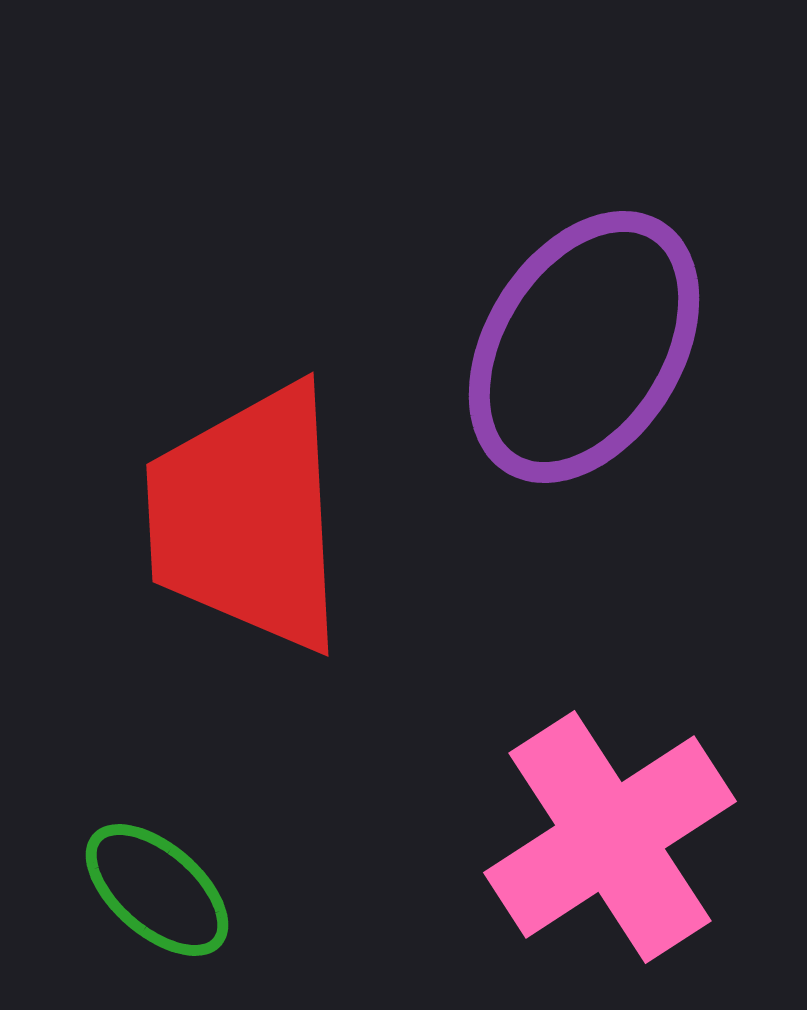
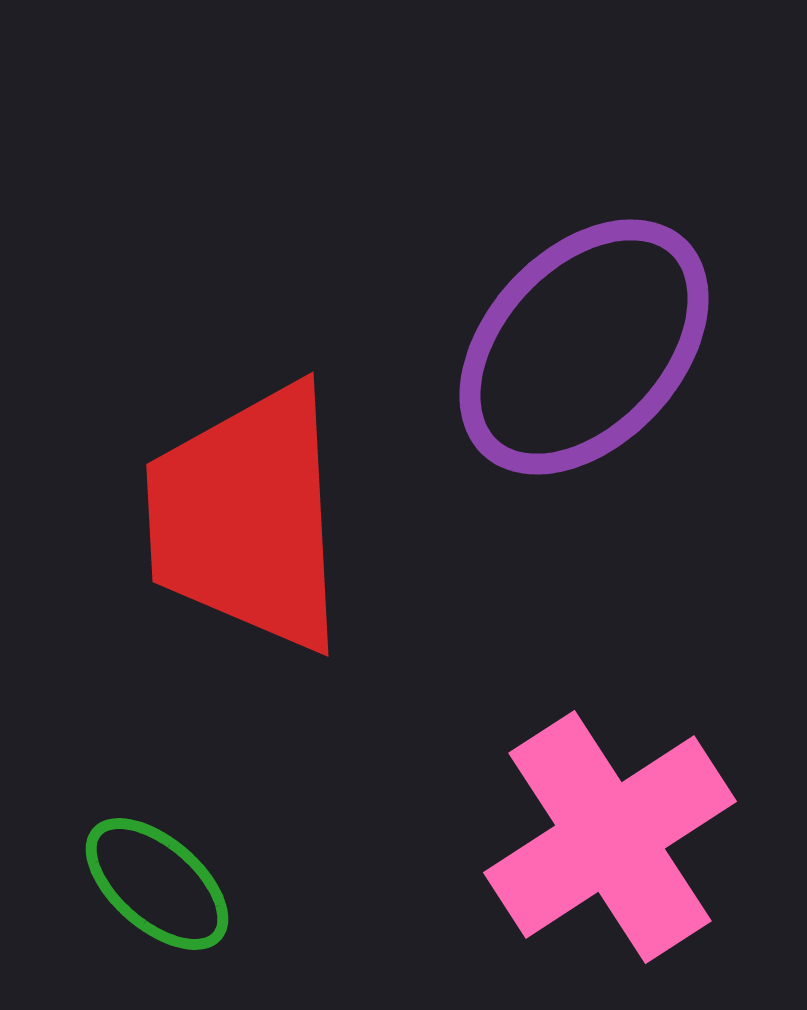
purple ellipse: rotated 11 degrees clockwise
green ellipse: moved 6 px up
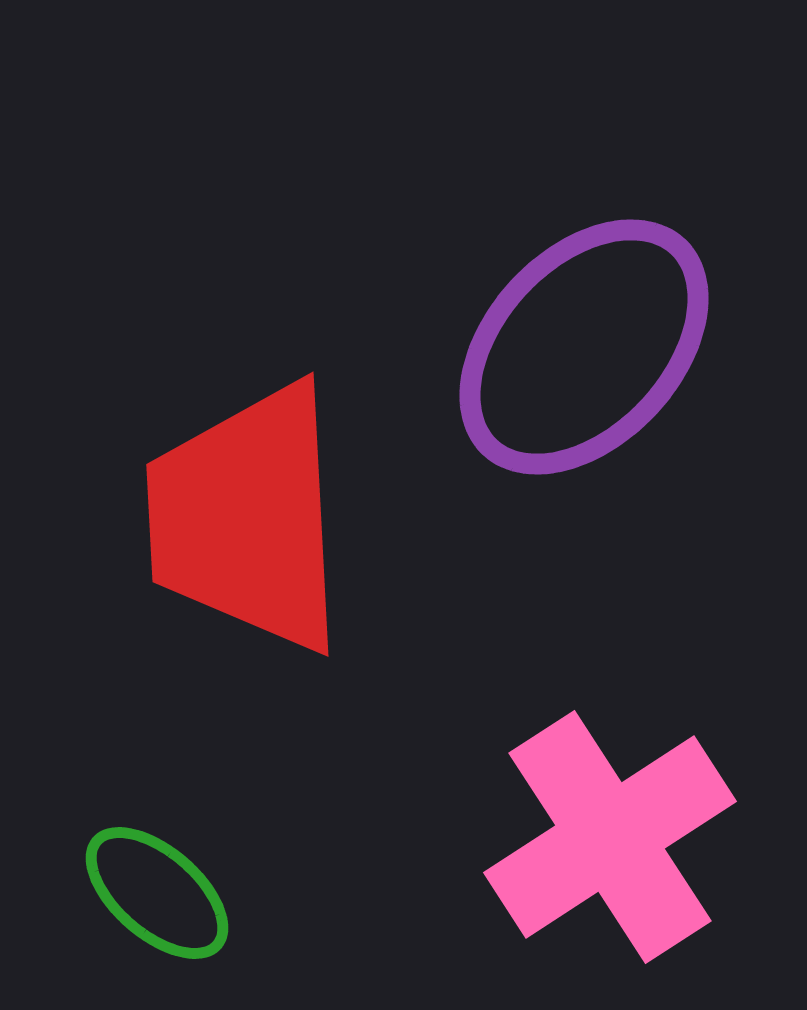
green ellipse: moved 9 px down
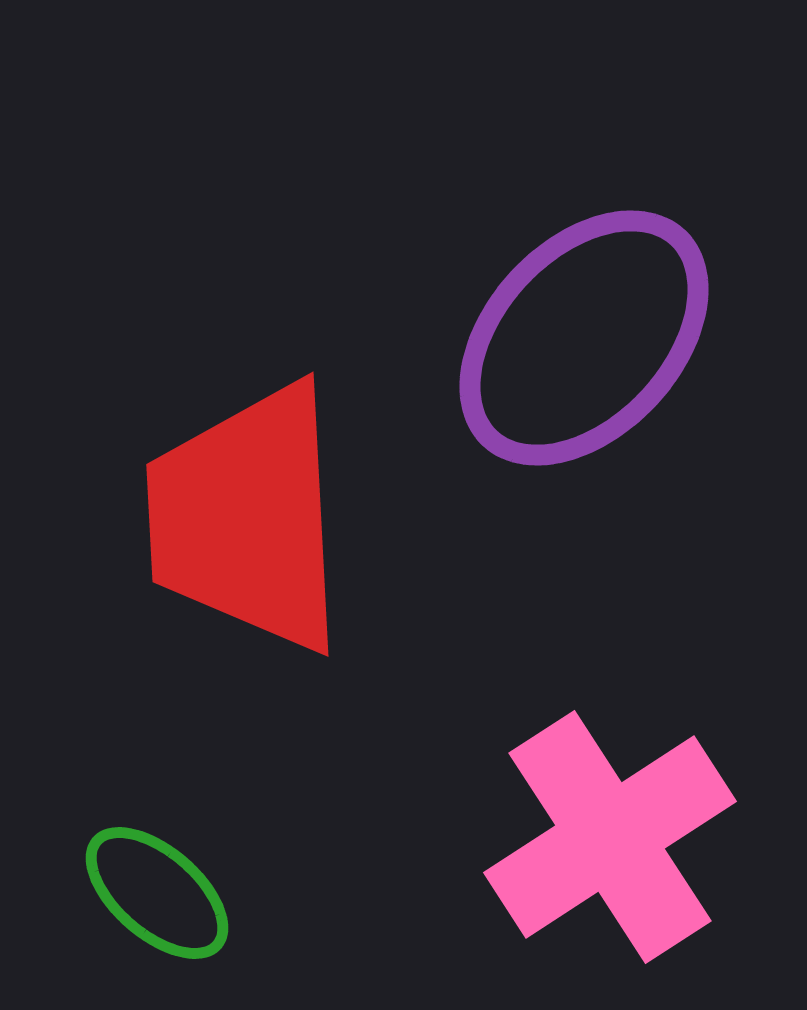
purple ellipse: moved 9 px up
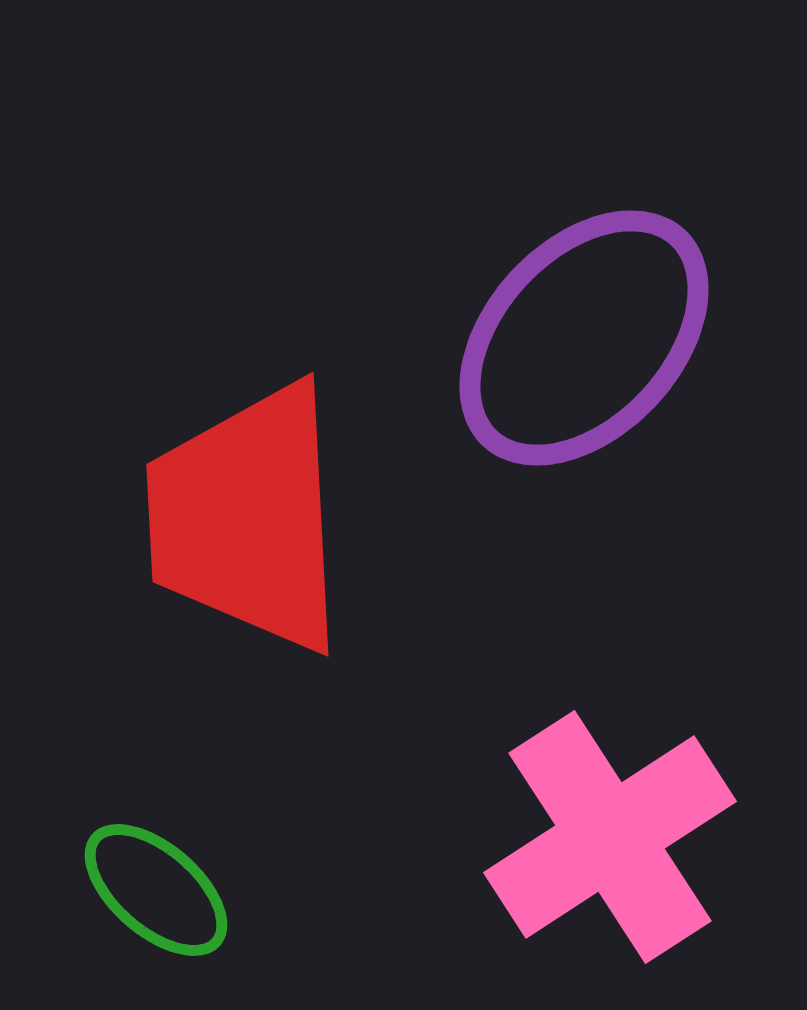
green ellipse: moved 1 px left, 3 px up
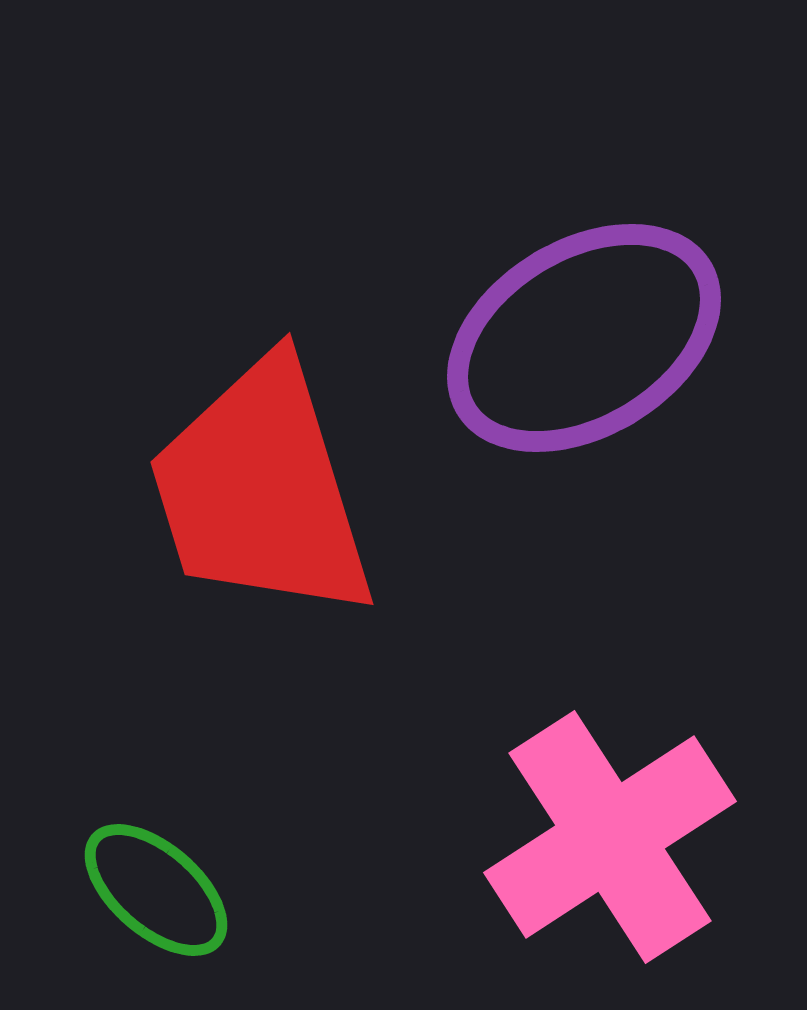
purple ellipse: rotated 16 degrees clockwise
red trapezoid: moved 14 px right, 28 px up; rotated 14 degrees counterclockwise
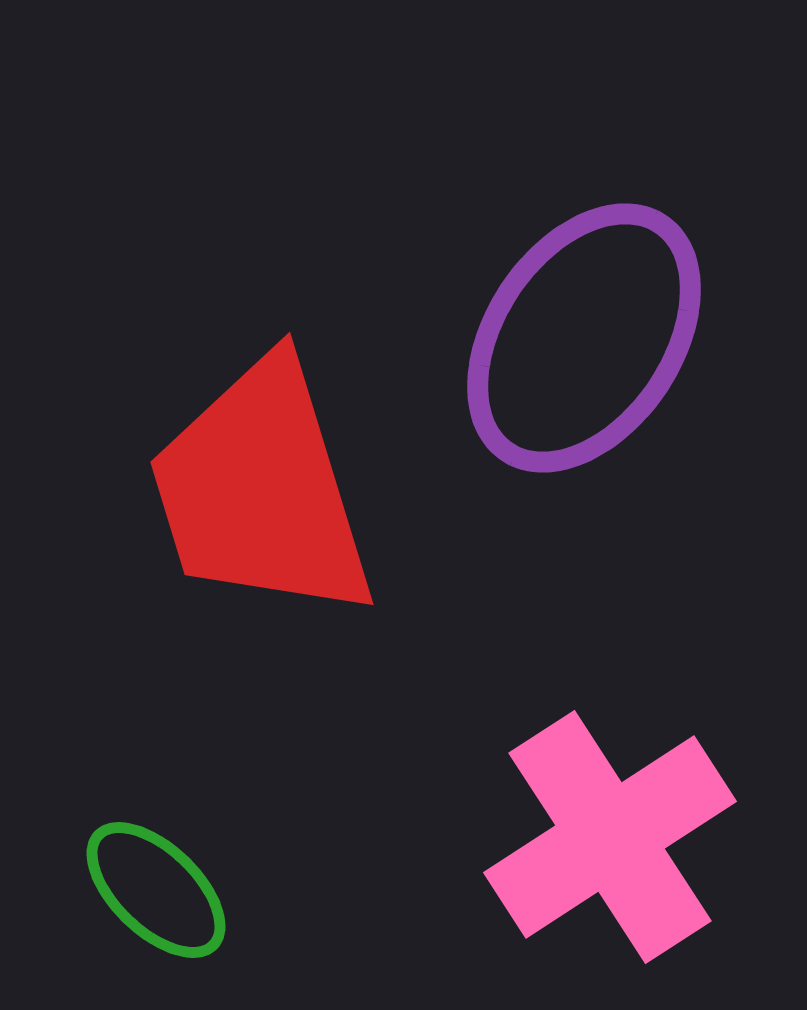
purple ellipse: rotated 25 degrees counterclockwise
green ellipse: rotated 3 degrees clockwise
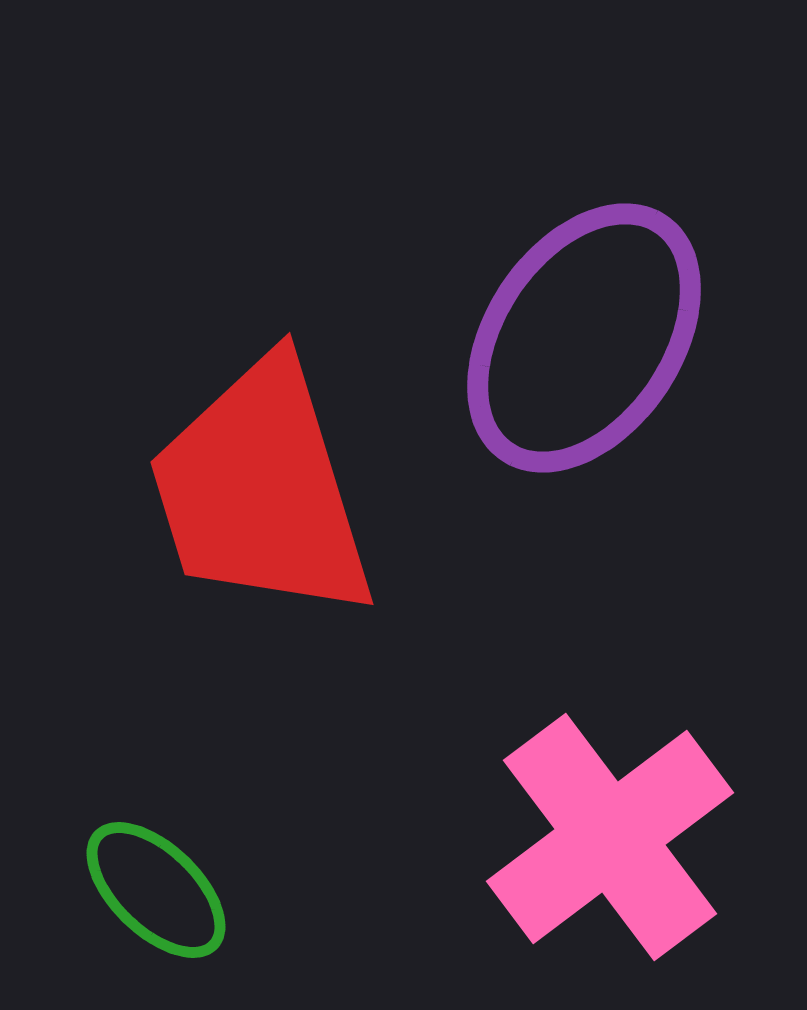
pink cross: rotated 4 degrees counterclockwise
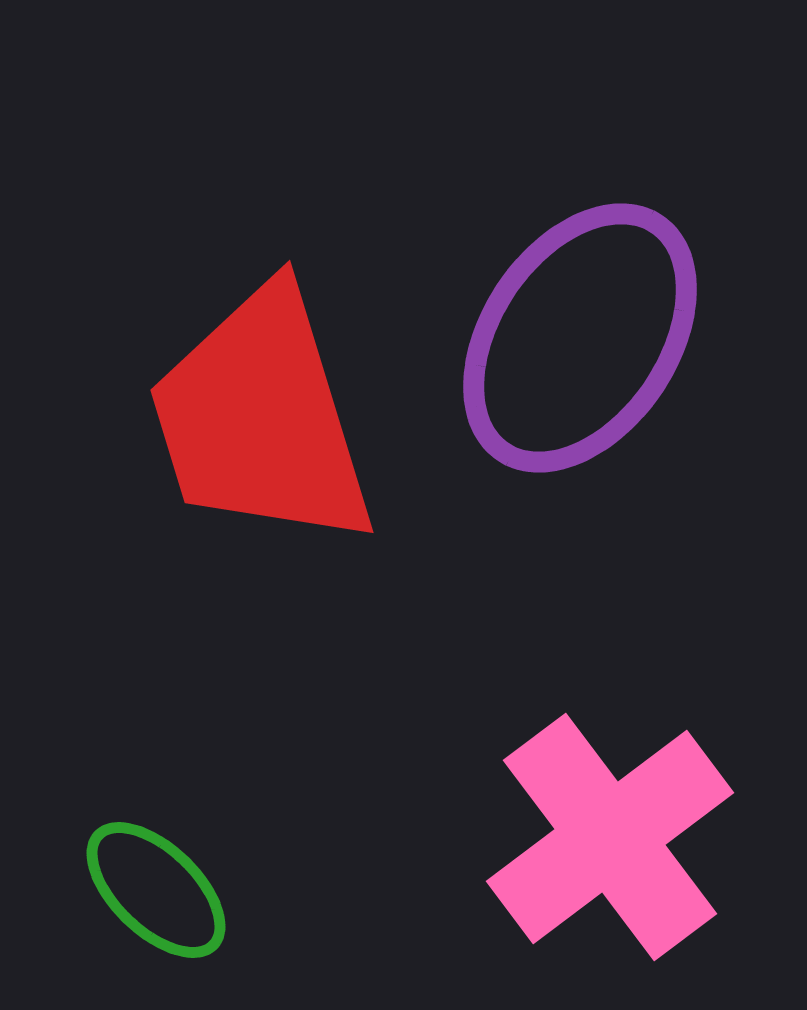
purple ellipse: moved 4 px left
red trapezoid: moved 72 px up
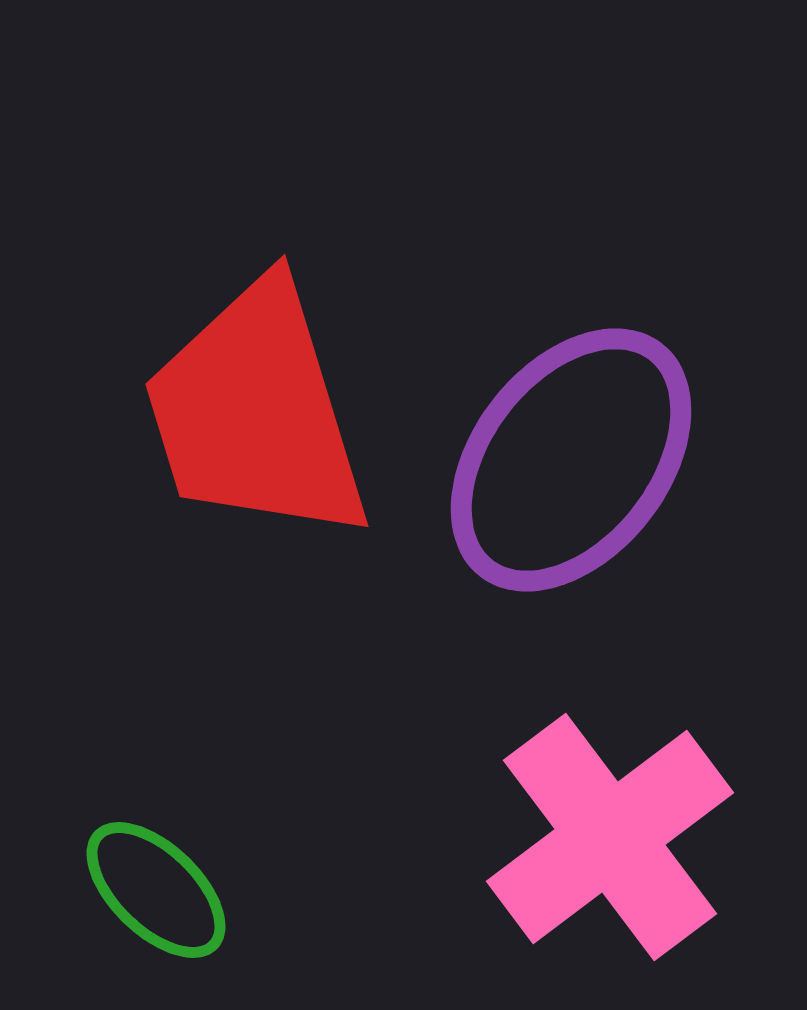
purple ellipse: moved 9 px left, 122 px down; rotated 4 degrees clockwise
red trapezoid: moved 5 px left, 6 px up
